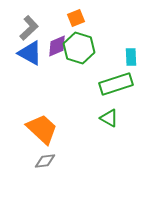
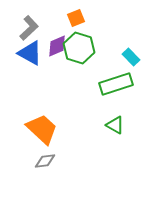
cyan rectangle: rotated 42 degrees counterclockwise
green triangle: moved 6 px right, 7 px down
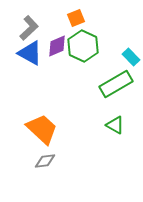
green hexagon: moved 4 px right, 2 px up; rotated 8 degrees clockwise
green rectangle: rotated 12 degrees counterclockwise
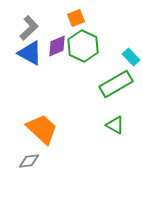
gray diamond: moved 16 px left
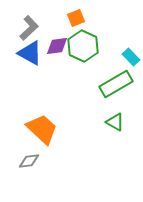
purple diamond: rotated 15 degrees clockwise
green triangle: moved 3 px up
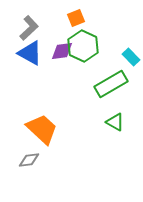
purple diamond: moved 5 px right, 5 px down
green rectangle: moved 5 px left
gray diamond: moved 1 px up
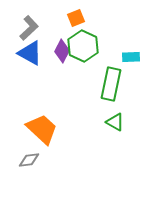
purple diamond: rotated 55 degrees counterclockwise
cyan rectangle: rotated 48 degrees counterclockwise
green rectangle: rotated 48 degrees counterclockwise
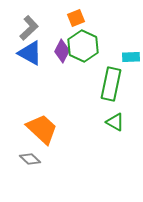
gray diamond: moved 1 px right, 1 px up; rotated 50 degrees clockwise
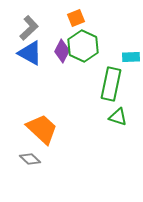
green triangle: moved 3 px right, 5 px up; rotated 12 degrees counterclockwise
